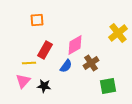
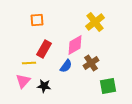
yellow cross: moved 23 px left, 11 px up
red rectangle: moved 1 px left, 1 px up
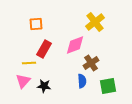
orange square: moved 1 px left, 4 px down
pink diamond: rotated 10 degrees clockwise
blue semicircle: moved 16 px right, 15 px down; rotated 40 degrees counterclockwise
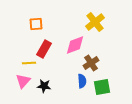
green square: moved 6 px left, 1 px down
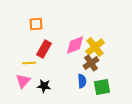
yellow cross: moved 25 px down
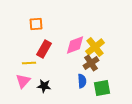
green square: moved 1 px down
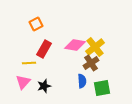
orange square: rotated 24 degrees counterclockwise
pink diamond: rotated 30 degrees clockwise
pink triangle: moved 1 px down
black star: rotated 24 degrees counterclockwise
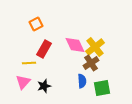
pink diamond: rotated 55 degrees clockwise
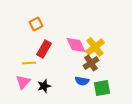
pink diamond: moved 1 px right
blue semicircle: rotated 104 degrees clockwise
